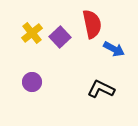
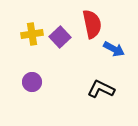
yellow cross: moved 1 px down; rotated 30 degrees clockwise
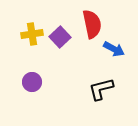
black L-shape: rotated 40 degrees counterclockwise
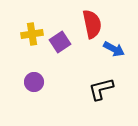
purple square: moved 5 px down; rotated 10 degrees clockwise
purple circle: moved 2 px right
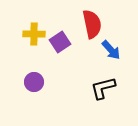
yellow cross: moved 2 px right; rotated 10 degrees clockwise
blue arrow: moved 3 px left, 1 px down; rotated 20 degrees clockwise
black L-shape: moved 2 px right, 1 px up
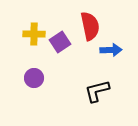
red semicircle: moved 2 px left, 2 px down
blue arrow: rotated 50 degrees counterclockwise
purple circle: moved 4 px up
black L-shape: moved 6 px left, 3 px down
